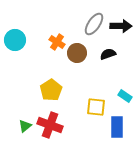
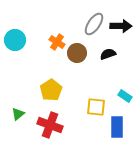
green triangle: moved 7 px left, 12 px up
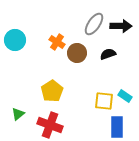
yellow pentagon: moved 1 px right, 1 px down
yellow square: moved 8 px right, 6 px up
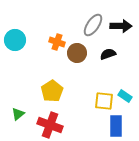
gray ellipse: moved 1 px left, 1 px down
orange cross: rotated 14 degrees counterclockwise
blue rectangle: moved 1 px left, 1 px up
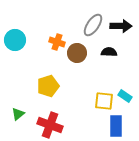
black semicircle: moved 1 px right, 2 px up; rotated 21 degrees clockwise
yellow pentagon: moved 4 px left, 5 px up; rotated 15 degrees clockwise
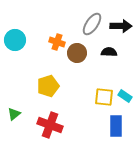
gray ellipse: moved 1 px left, 1 px up
yellow square: moved 4 px up
green triangle: moved 4 px left
